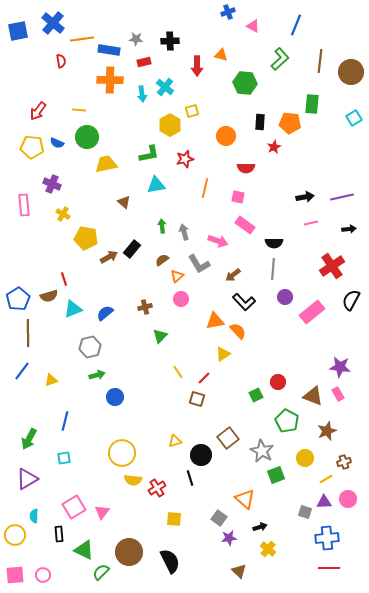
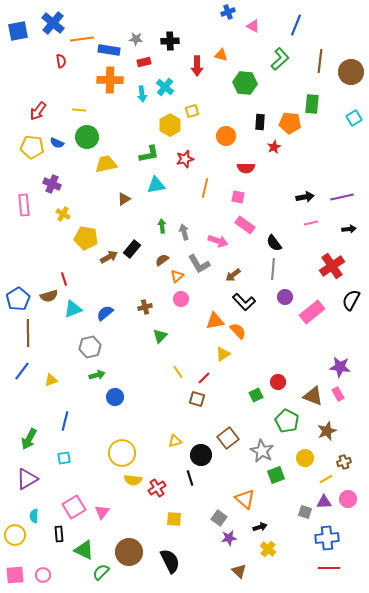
brown triangle at (124, 202): moved 3 px up; rotated 48 degrees clockwise
black semicircle at (274, 243): rotated 54 degrees clockwise
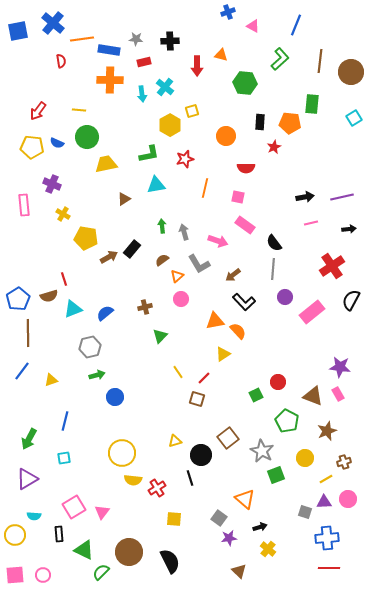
cyan semicircle at (34, 516): rotated 88 degrees counterclockwise
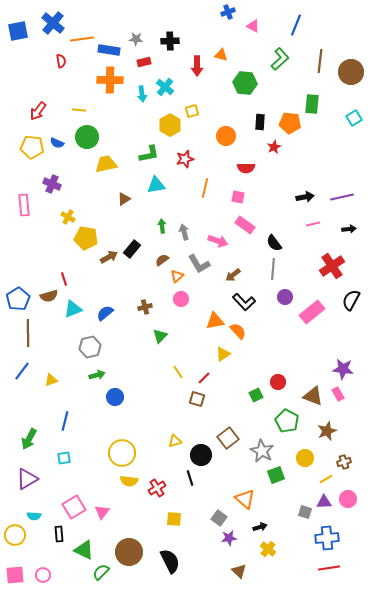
yellow cross at (63, 214): moved 5 px right, 3 px down
pink line at (311, 223): moved 2 px right, 1 px down
purple star at (340, 367): moved 3 px right, 2 px down
yellow semicircle at (133, 480): moved 4 px left, 1 px down
red line at (329, 568): rotated 10 degrees counterclockwise
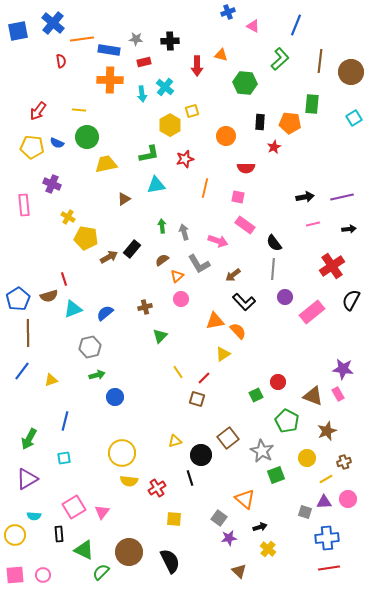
yellow circle at (305, 458): moved 2 px right
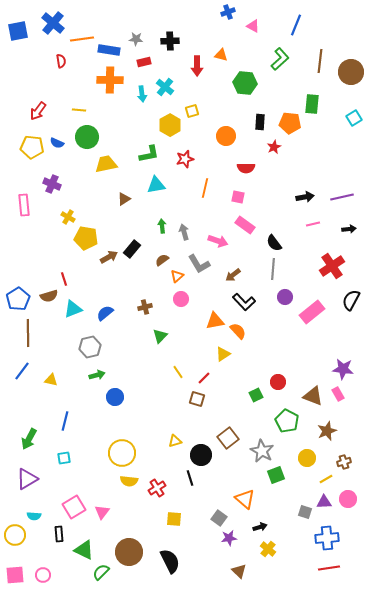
yellow triangle at (51, 380): rotated 32 degrees clockwise
